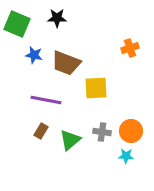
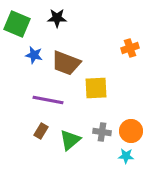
purple line: moved 2 px right
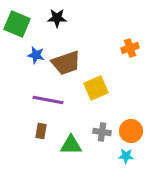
blue star: moved 2 px right
brown trapezoid: rotated 40 degrees counterclockwise
yellow square: rotated 20 degrees counterclockwise
brown rectangle: rotated 21 degrees counterclockwise
green triangle: moved 1 px right, 5 px down; rotated 40 degrees clockwise
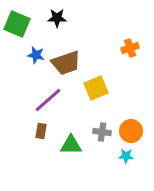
purple line: rotated 52 degrees counterclockwise
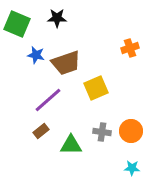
brown rectangle: rotated 42 degrees clockwise
cyan star: moved 6 px right, 12 px down
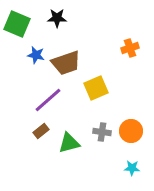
green triangle: moved 2 px left, 2 px up; rotated 15 degrees counterclockwise
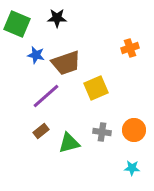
purple line: moved 2 px left, 4 px up
orange circle: moved 3 px right, 1 px up
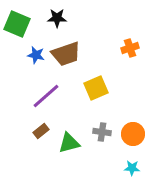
brown trapezoid: moved 9 px up
orange circle: moved 1 px left, 4 px down
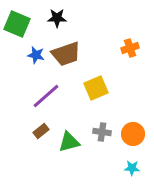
green triangle: moved 1 px up
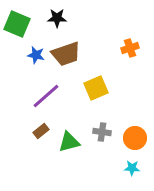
orange circle: moved 2 px right, 4 px down
